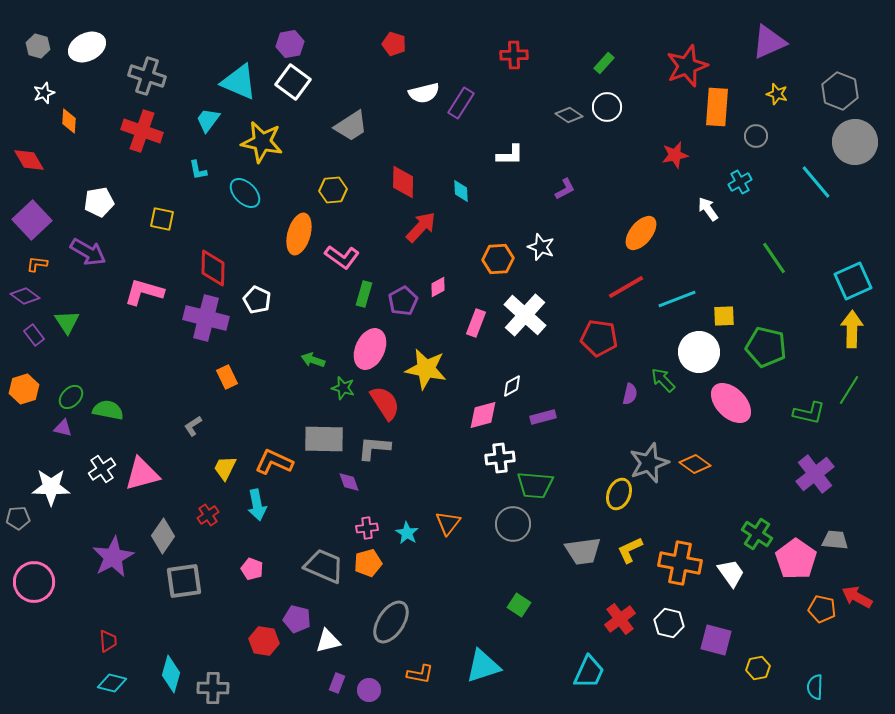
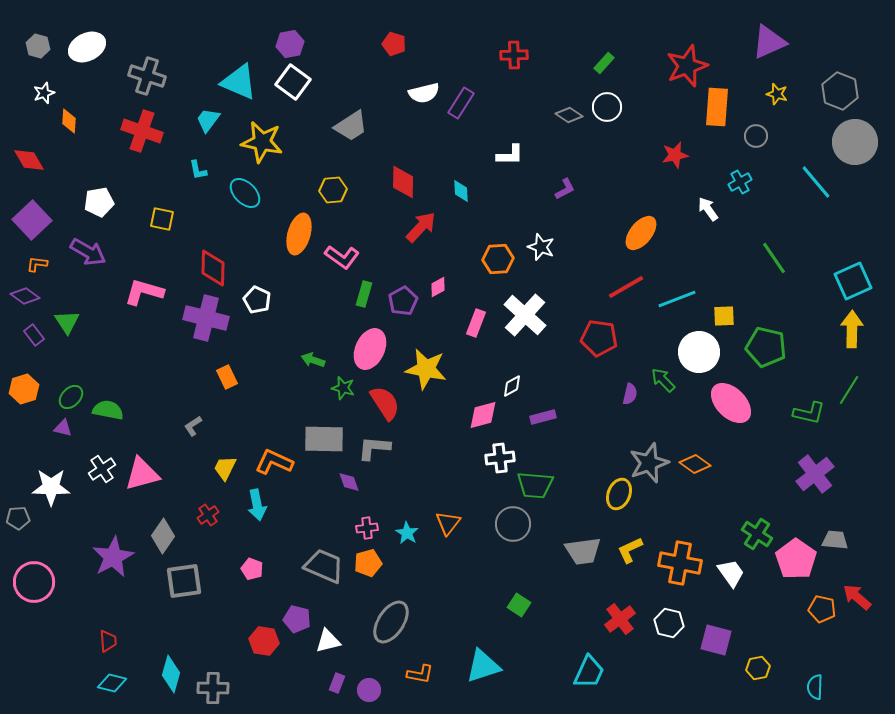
red arrow at (857, 597): rotated 12 degrees clockwise
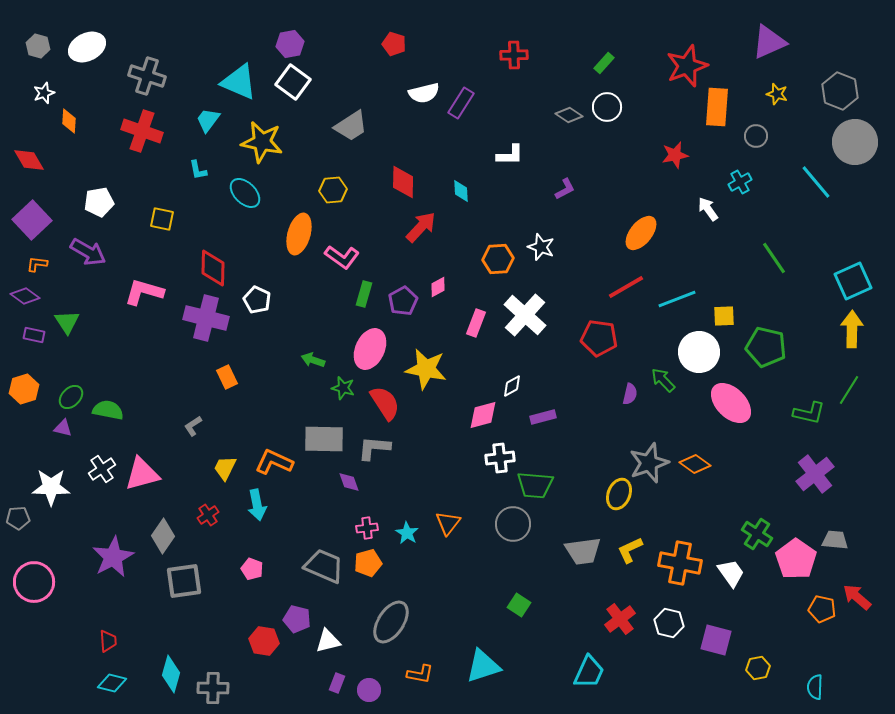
purple rectangle at (34, 335): rotated 40 degrees counterclockwise
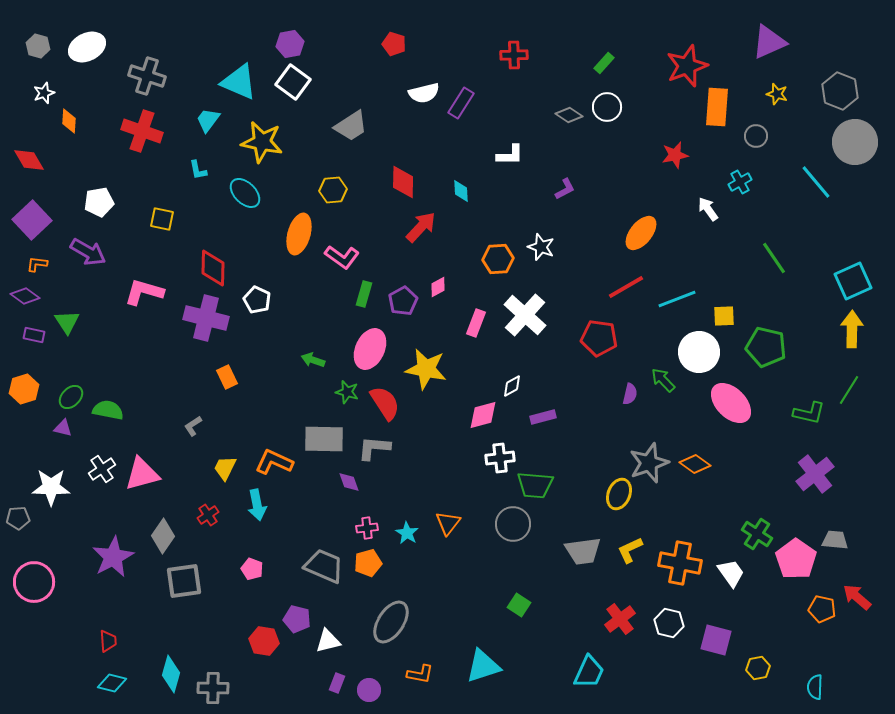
green star at (343, 388): moved 4 px right, 4 px down
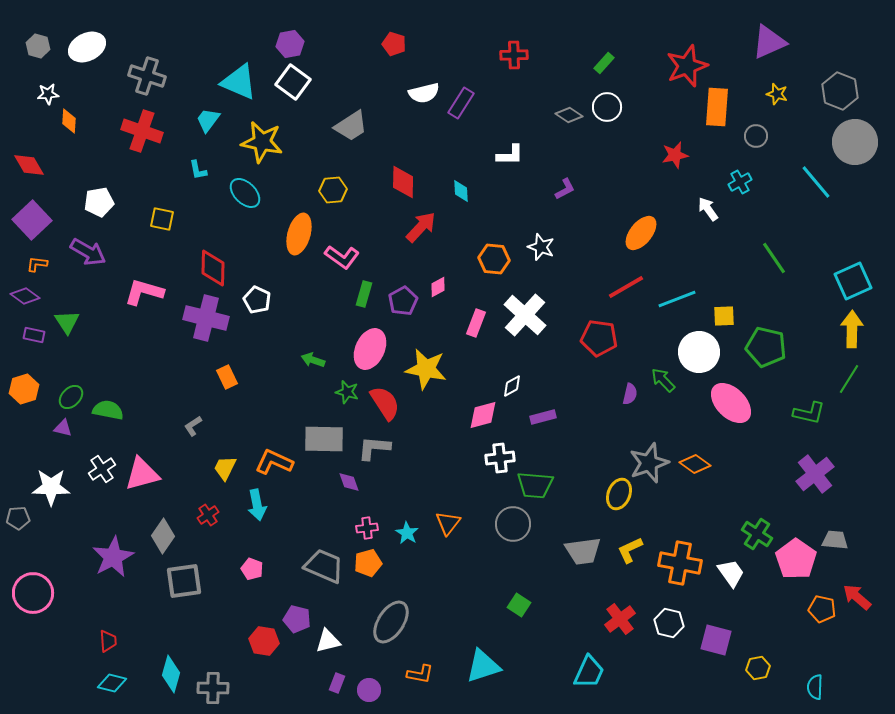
white star at (44, 93): moved 4 px right, 1 px down; rotated 15 degrees clockwise
red diamond at (29, 160): moved 5 px down
orange hexagon at (498, 259): moved 4 px left; rotated 8 degrees clockwise
green line at (849, 390): moved 11 px up
pink circle at (34, 582): moved 1 px left, 11 px down
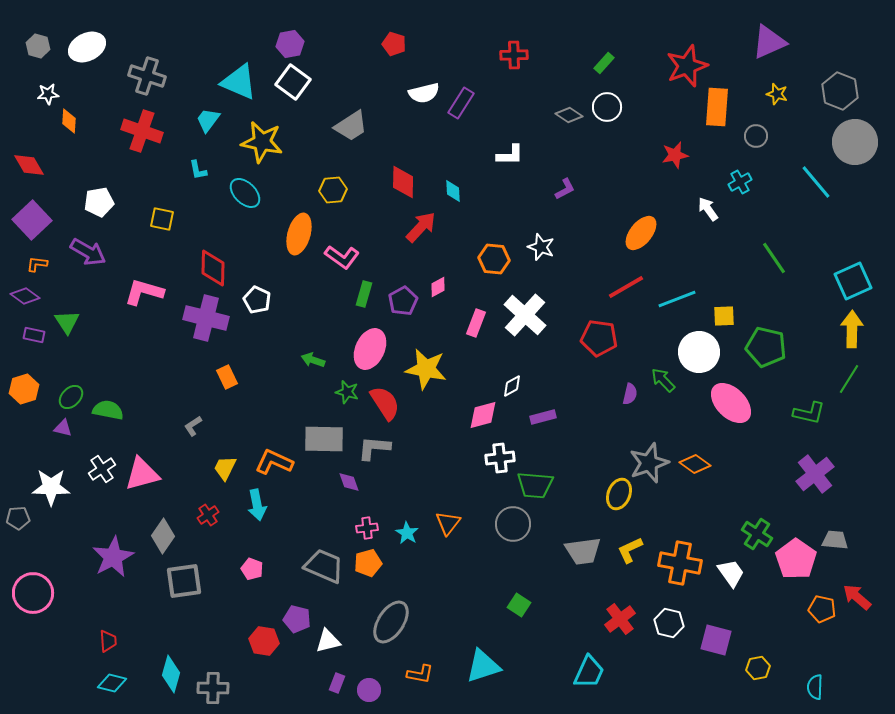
cyan diamond at (461, 191): moved 8 px left
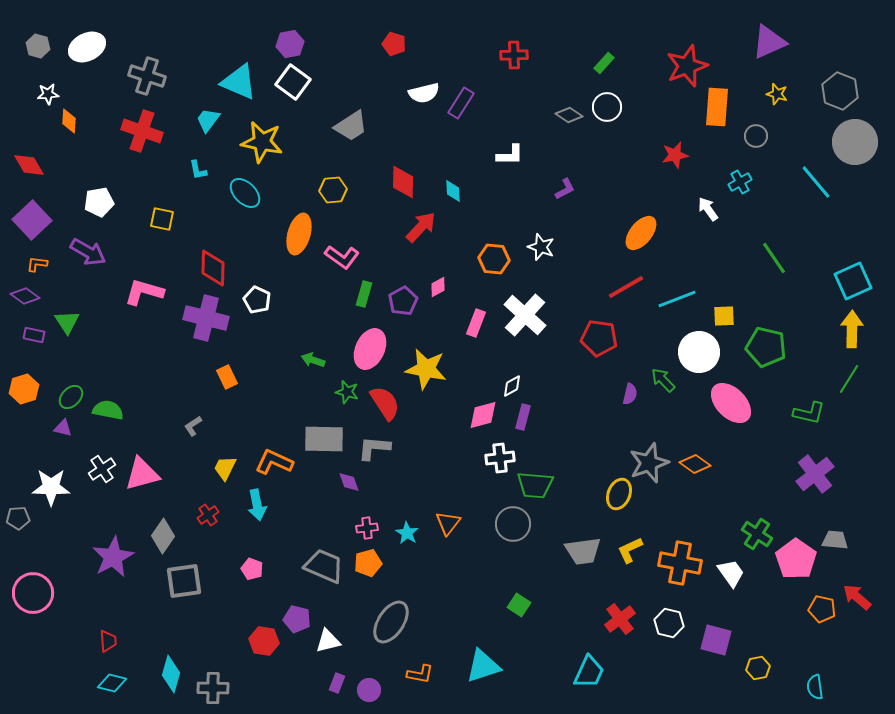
purple rectangle at (543, 417): moved 20 px left; rotated 60 degrees counterclockwise
cyan semicircle at (815, 687): rotated 10 degrees counterclockwise
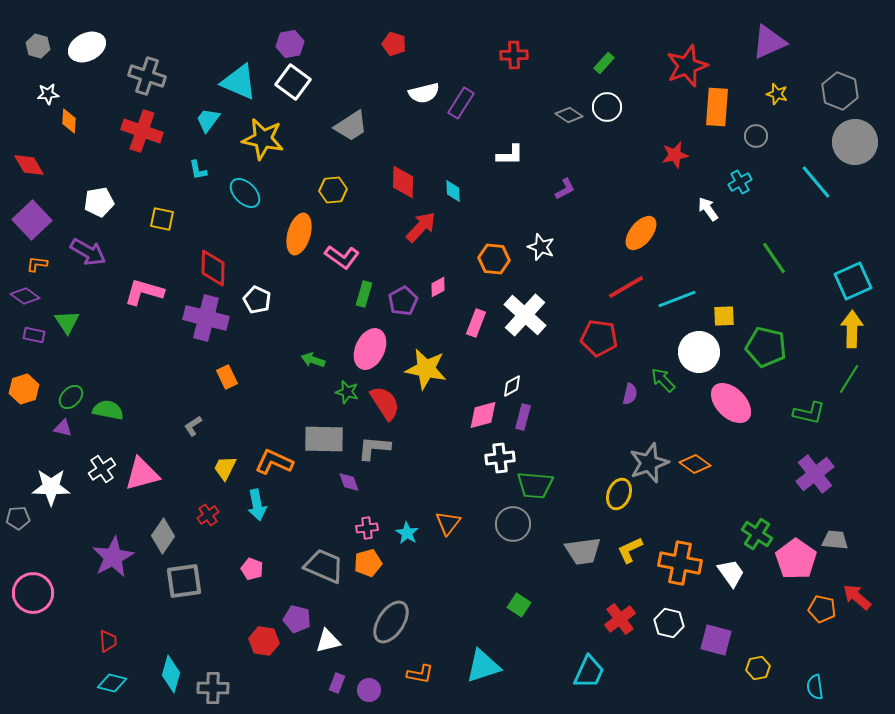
yellow star at (262, 142): moved 1 px right, 3 px up
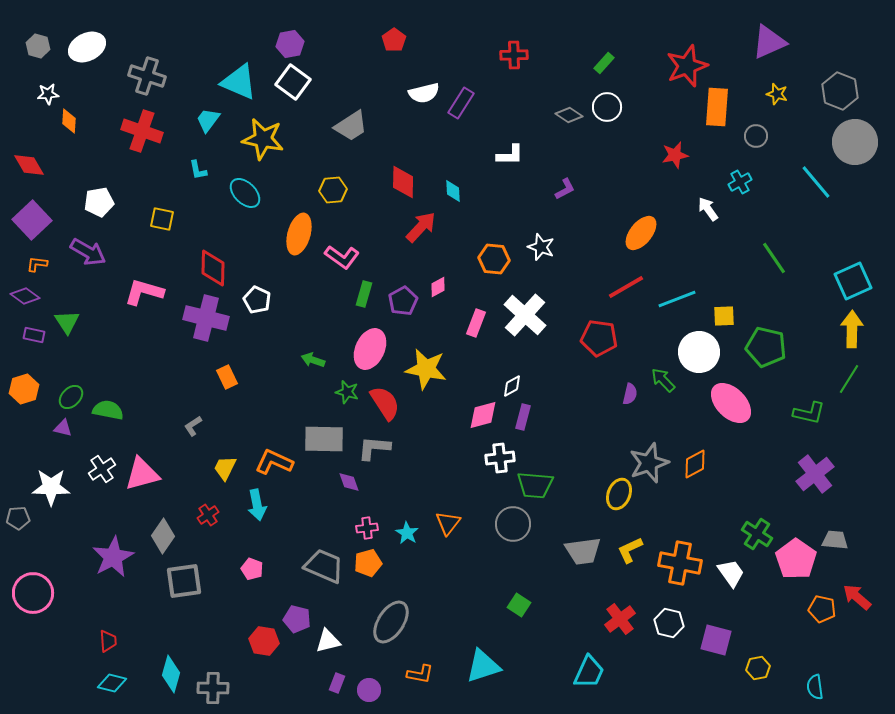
red pentagon at (394, 44): moved 4 px up; rotated 20 degrees clockwise
orange diamond at (695, 464): rotated 64 degrees counterclockwise
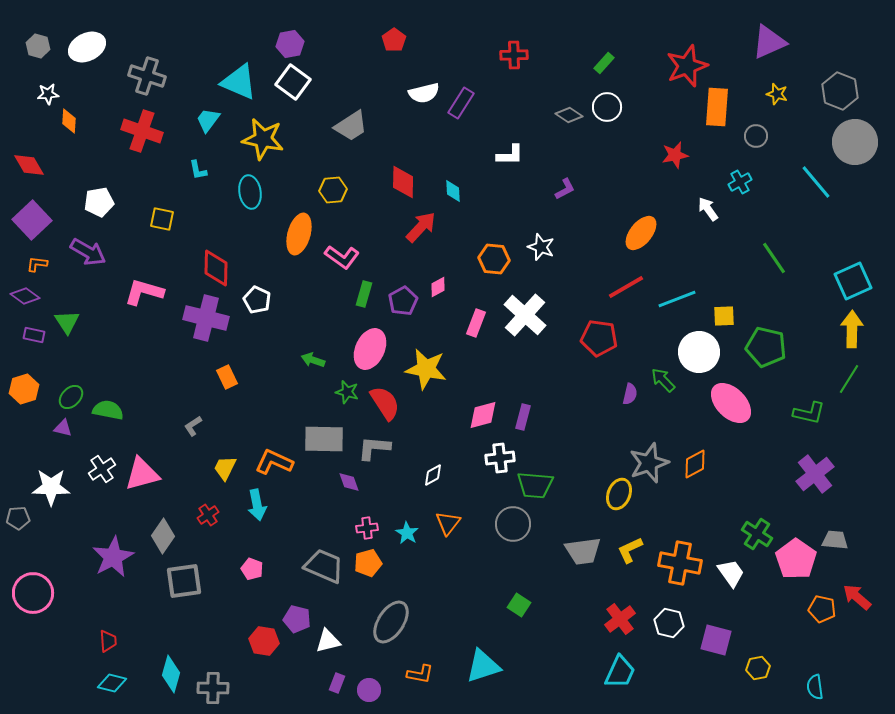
cyan ellipse at (245, 193): moved 5 px right, 1 px up; rotated 36 degrees clockwise
red diamond at (213, 268): moved 3 px right
white diamond at (512, 386): moved 79 px left, 89 px down
cyan trapezoid at (589, 672): moved 31 px right
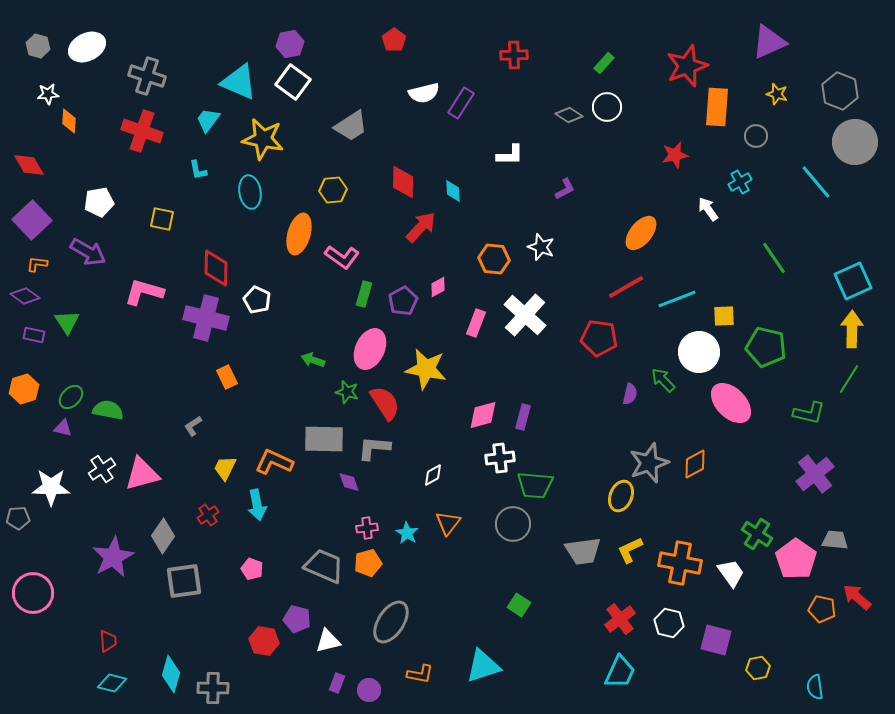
yellow ellipse at (619, 494): moved 2 px right, 2 px down
